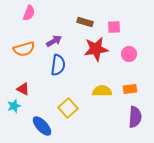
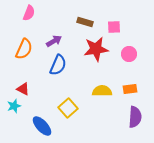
orange semicircle: rotated 50 degrees counterclockwise
blue semicircle: rotated 15 degrees clockwise
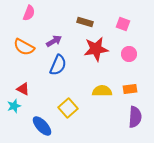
pink square: moved 9 px right, 3 px up; rotated 24 degrees clockwise
orange semicircle: moved 2 px up; rotated 95 degrees clockwise
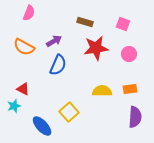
red star: moved 1 px up
yellow square: moved 1 px right, 4 px down
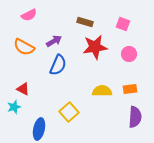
pink semicircle: moved 2 px down; rotated 42 degrees clockwise
red star: moved 1 px left, 1 px up
cyan star: moved 1 px down
blue ellipse: moved 3 px left, 3 px down; rotated 55 degrees clockwise
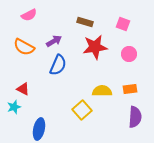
yellow square: moved 13 px right, 2 px up
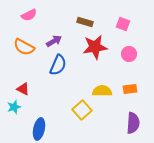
purple semicircle: moved 2 px left, 6 px down
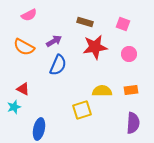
orange rectangle: moved 1 px right, 1 px down
yellow square: rotated 24 degrees clockwise
